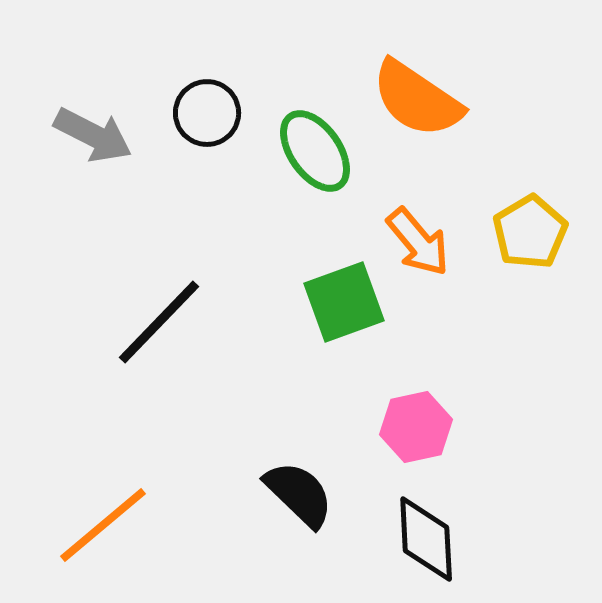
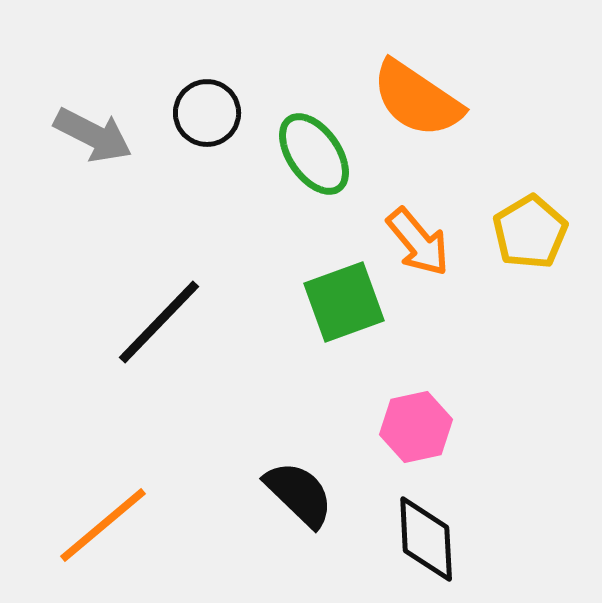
green ellipse: moved 1 px left, 3 px down
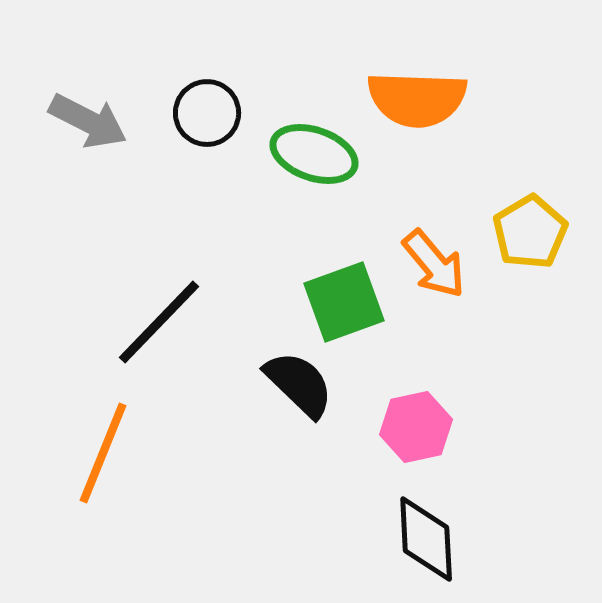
orange semicircle: rotated 32 degrees counterclockwise
gray arrow: moved 5 px left, 14 px up
green ellipse: rotated 36 degrees counterclockwise
orange arrow: moved 16 px right, 22 px down
black semicircle: moved 110 px up
orange line: moved 72 px up; rotated 28 degrees counterclockwise
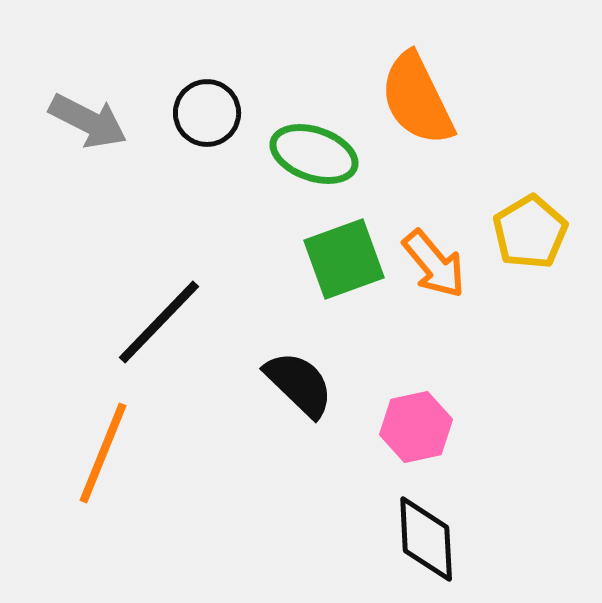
orange semicircle: rotated 62 degrees clockwise
green square: moved 43 px up
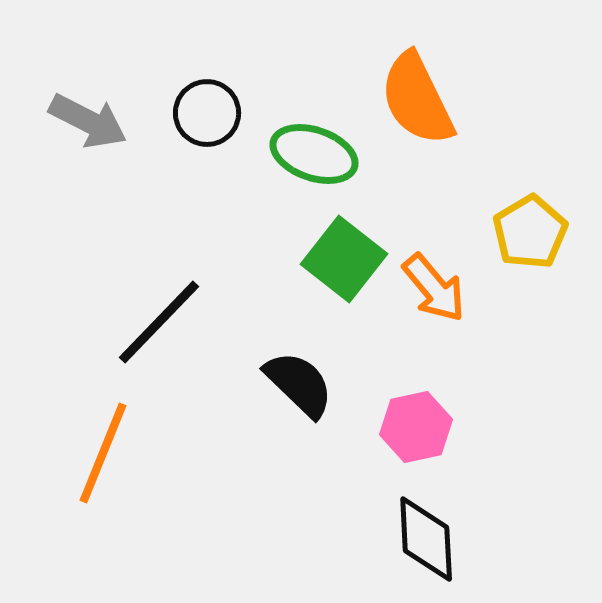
green square: rotated 32 degrees counterclockwise
orange arrow: moved 24 px down
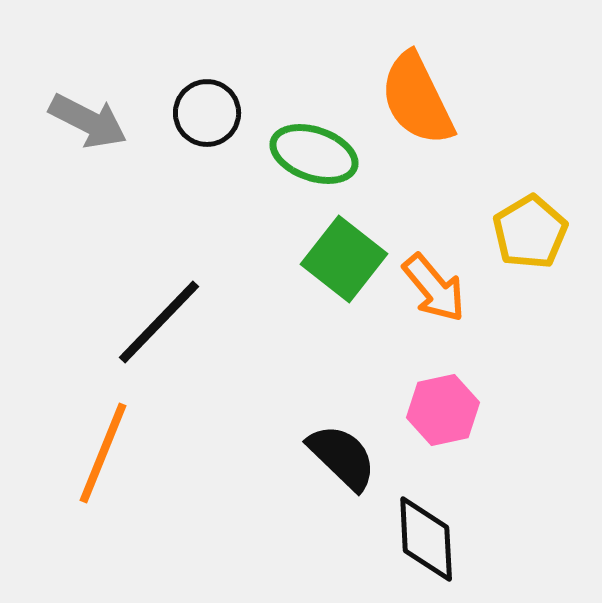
black semicircle: moved 43 px right, 73 px down
pink hexagon: moved 27 px right, 17 px up
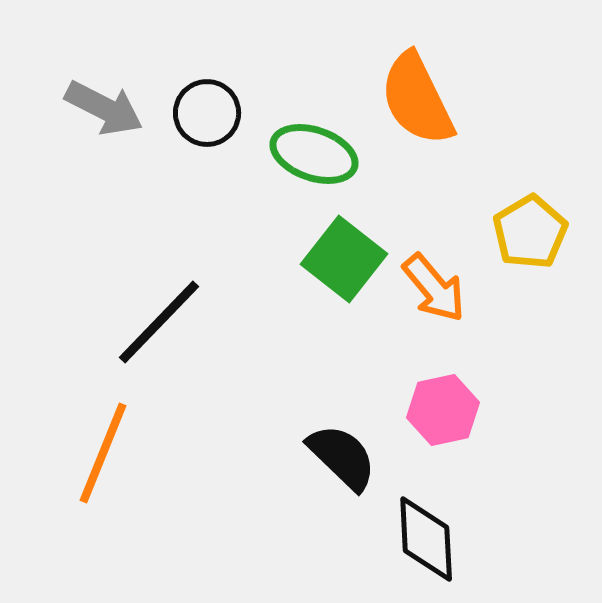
gray arrow: moved 16 px right, 13 px up
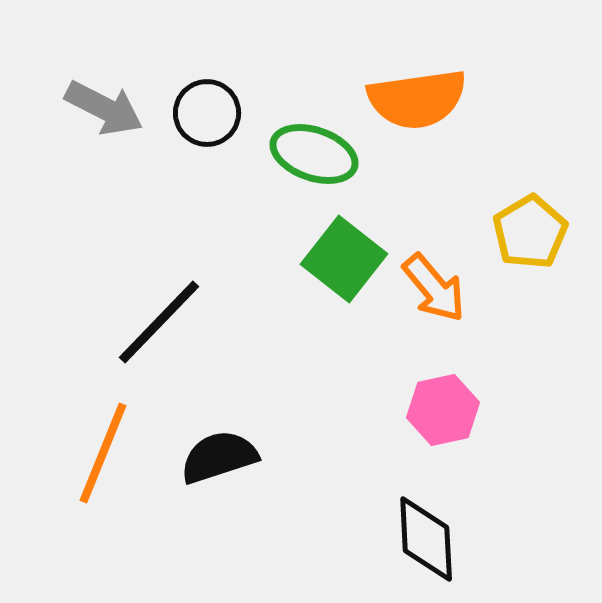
orange semicircle: rotated 72 degrees counterclockwise
black semicircle: moved 123 px left; rotated 62 degrees counterclockwise
